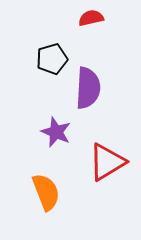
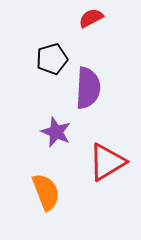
red semicircle: rotated 15 degrees counterclockwise
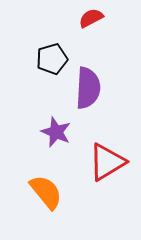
orange semicircle: rotated 18 degrees counterclockwise
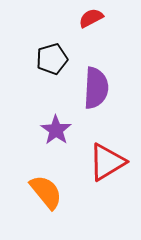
purple semicircle: moved 8 px right
purple star: moved 2 px up; rotated 12 degrees clockwise
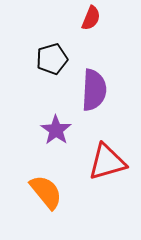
red semicircle: rotated 140 degrees clockwise
purple semicircle: moved 2 px left, 2 px down
red triangle: rotated 15 degrees clockwise
